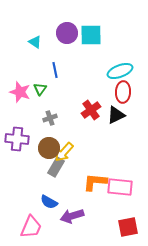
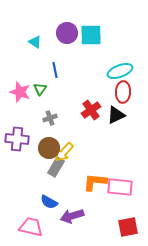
pink trapezoid: rotated 100 degrees counterclockwise
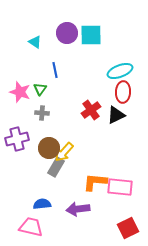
gray cross: moved 8 px left, 5 px up; rotated 24 degrees clockwise
purple cross: rotated 20 degrees counterclockwise
blue semicircle: moved 7 px left, 2 px down; rotated 144 degrees clockwise
purple arrow: moved 6 px right, 7 px up; rotated 10 degrees clockwise
red square: moved 1 px down; rotated 15 degrees counterclockwise
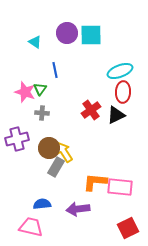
pink star: moved 5 px right
yellow arrow: rotated 105 degrees clockwise
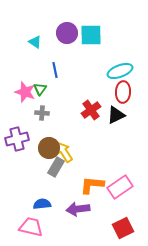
orange L-shape: moved 3 px left, 3 px down
pink rectangle: rotated 40 degrees counterclockwise
red square: moved 5 px left
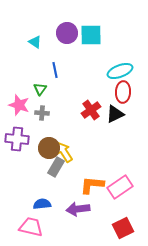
pink star: moved 6 px left, 13 px down
black triangle: moved 1 px left, 1 px up
purple cross: rotated 20 degrees clockwise
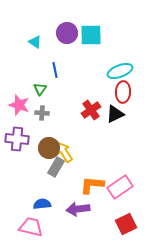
red square: moved 3 px right, 4 px up
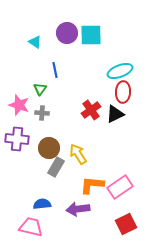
yellow arrow: moved 14 px right, 2 px down
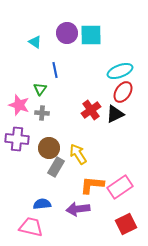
red ellipse: rotated 30 degrees clockwise
